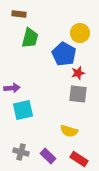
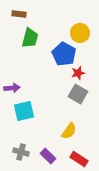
gray square: rotated 24 degrees clockwise
cyan square: moved 1 px right, 1 px down
yellow semicircle: rotated 72 degrees counterclockwise
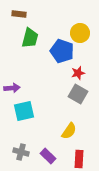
blue pentagon: moved 2 px left, 3 px up; rotated 10 degrees counterclockwise
red rectangle: rotated 60 degrees clockwise
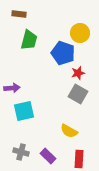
green trapezoid: moved 1 px left, 2 px down
blue pentagon: moved 1 px right, 2 px down
yellow semicircle: rotated 84 degrees clockwise
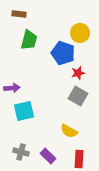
gray square: moved 2 px down
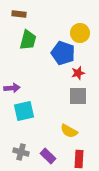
green trapezoid: moved 1 px left
gray square: rotated 30 degrees counterclockwise
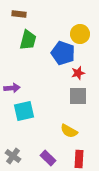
yellow circle: moved 1 px down
gray cross: moved 8 px left, 4 px down; rotated 21 degrees clockwise
purple rectangle: moved 2 px down
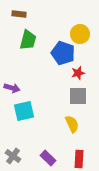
purple arrow: rotated 21 degrees clockwise
yellow semicircle: moved 3 px right, 7 px up; rotated 144 degrees counterclockwise
